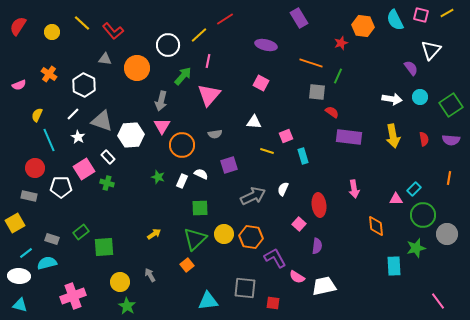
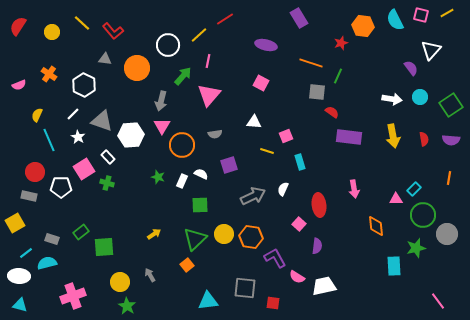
cyan rectangle at (303, 156): moved 3 px left, 6 px down
red circle at (35, 168): moved 4 px down
green square at (200, 208): moved 3 px up
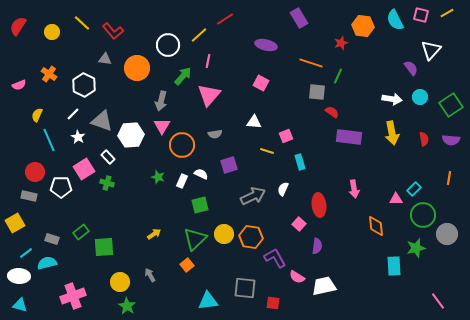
yellow arrow at (393, 136): moved 1 px left, 3 px up
green square at (200, 205): rotated 12 degrees counterclockwise
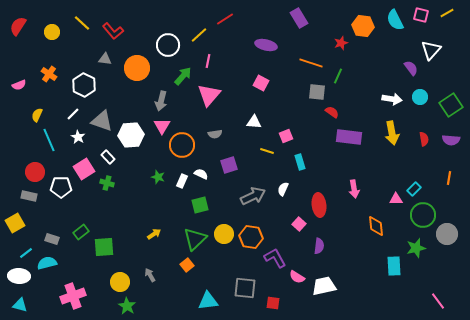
purple semicircle at (317, 246): moved 2 px right
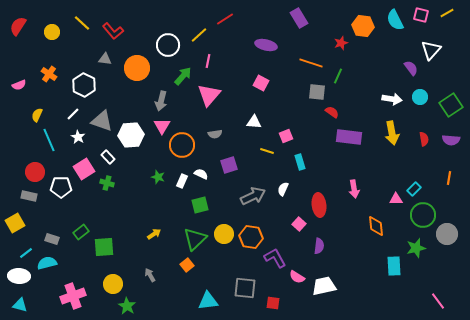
yellow circle at (120, 282): moved 7 px left, 2 px down
